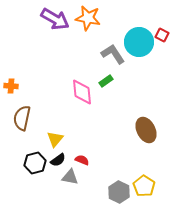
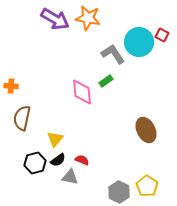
yellow pentagon: moved 3 px right
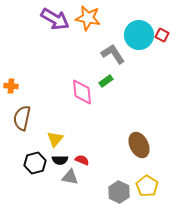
cyan circle: moved 7 px up
brown ellipse: moved 7 px left, 15 px down
black semicircle: moved 2 px right; rotated 35 degrees clockwise
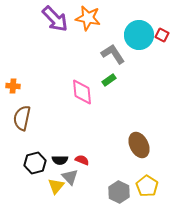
purple arrow: rotated 16 degrees clockwise
green rectangle: moved 3 px right, 1 px up
orange cross: moved 2 px right
yellow triangle: moved 1 px right, 47 px down
gray triangle: rotated 36 degrees clockwise
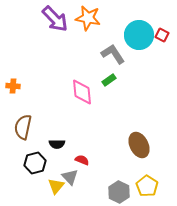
brown semicircle: moved 1 px right, 9 px down
black semicircle: moved 3 px left, 16 px up
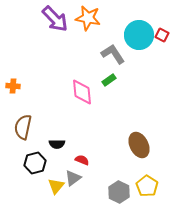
gray triangle: moved 3 px right, 1 px down; rotated 36 degrees clockwise
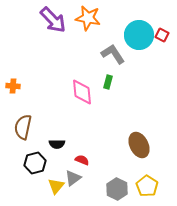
purple arrow: moved 2 px left, 1 px down
green rectangle: moved 1 px left, 2 px down; rotated 40 degrees counterclockwise
gray hexagon: moved 2 px left, 3 px up
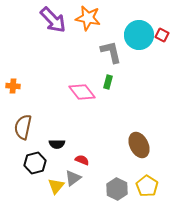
gray L-shape: moved 2 px left, 2 px up; rotated 20 degrees clockwise
pink diamond: rotated 32 degrees counterclockwise
